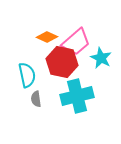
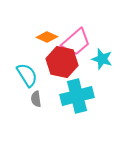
cyan star: moved 1 px right, 1 px down; rotated 10 degrees counterclockwise
cyan semicircle: rotated 20 degrees counterclockwise
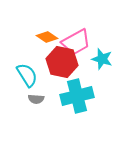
orange diamond: rotated 10 degrees clockwise
pink trapezoid: rotated 12 degrees clockwise
gray semicircle: rotated 77 degrees counterclockwise
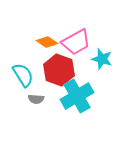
orange diamond: moved 5 px down
red hexagon: moved 3 px left, 8 px down; rotated 8 degrees clockwise
cyan semicircle: moved 4 px left
cyan cross: rotated 16 degrees counterclockwise
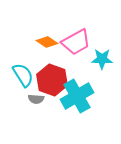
cyan star: rotated 15 degrees counterclockwise
red hexagon: moved 7 px left, 10 px down
